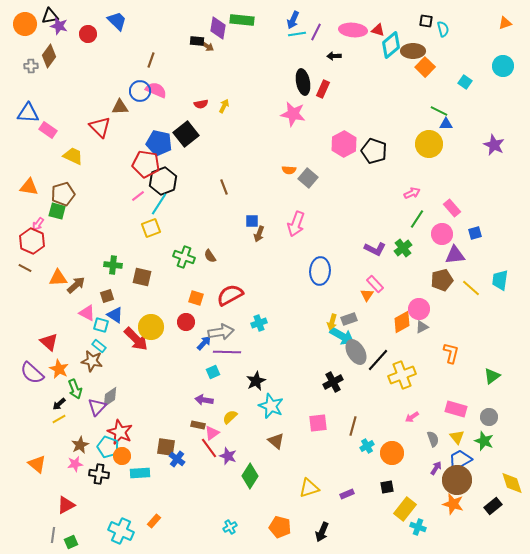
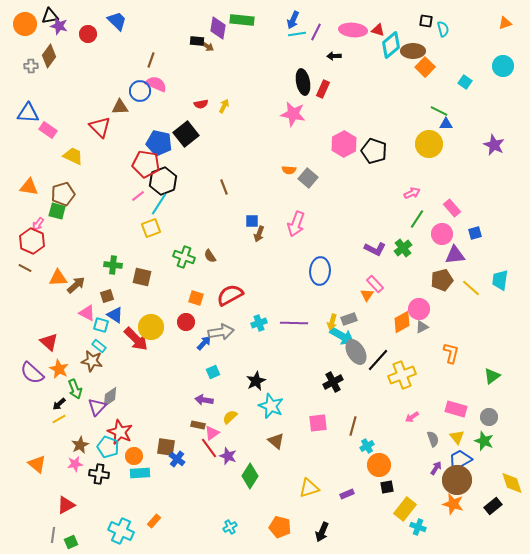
pink semicircle at (156, 90): moved 6 px up
purple line at (227, 352): moved 67 px right, 29 px up
orange circle at (392, 453): moved 13 px left, 12 px down
orange circle at (122, 456): moved 12 px right
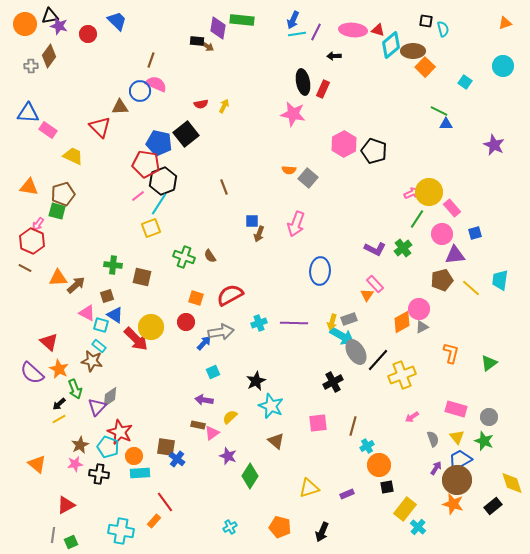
yellow circle at (429, 144): moved 48 px down
green triangle at (492, 376): moved 3 px left, 13 px up
red line at (209, 448): moved 44 px left, 54 px down
cyan cross at (418, 527): rotated 21 degrees clockwise
cyan cross at (121, 531): rotated 15 degrees counterclockwise
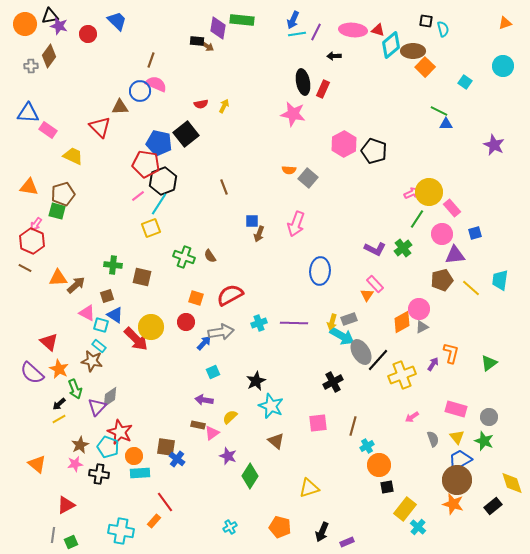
pink arrow at (38, 224): moved 2 px left
gray ellipse at (356, 352): moved 5 px right
purple arrow at (436, 468): moved 3 px left, 104 px up
purple rectangle at (347, 494): moved 48 px down
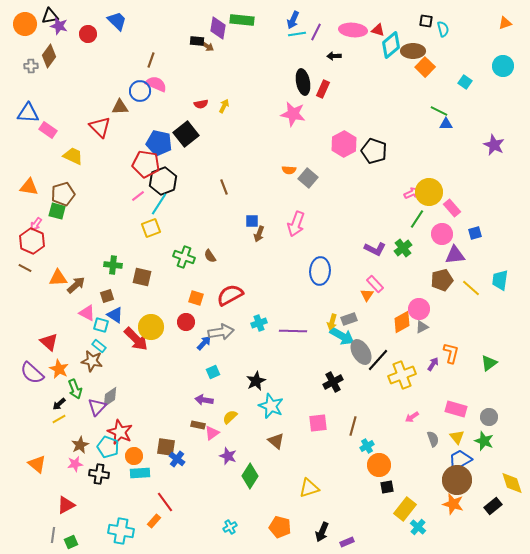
purple line at (294, 323): moved 1 px left, 8 px down
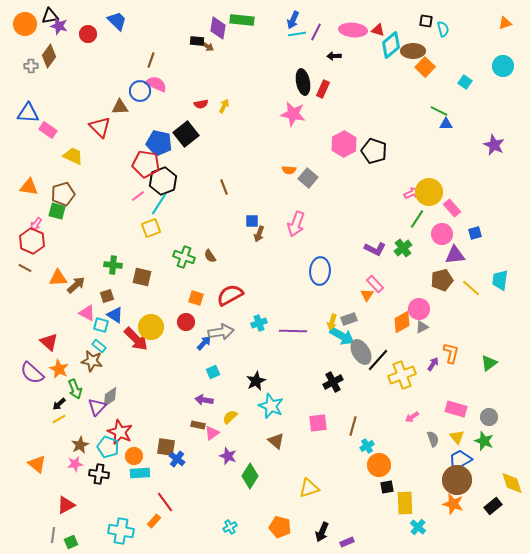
yellow rectangle at (405, 509): moved 6 px up; rotated 40 degrees counterclockwise
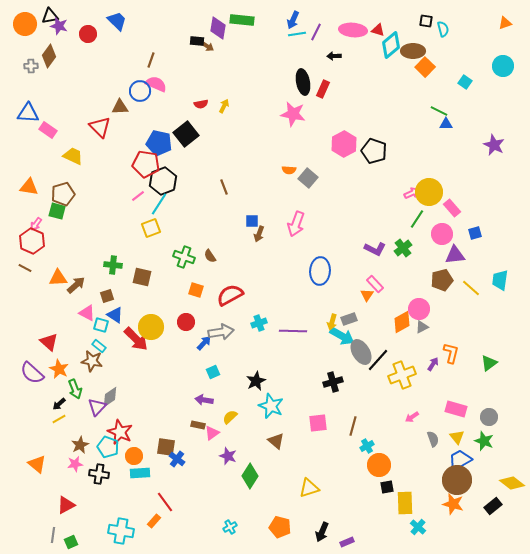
orange square at (196, 298): moved 8 px up
black cross at (333, 382): rotated 12 degrees clockwise
yellow diamond at (512, 483): rotated 35 degrees counterclockwise
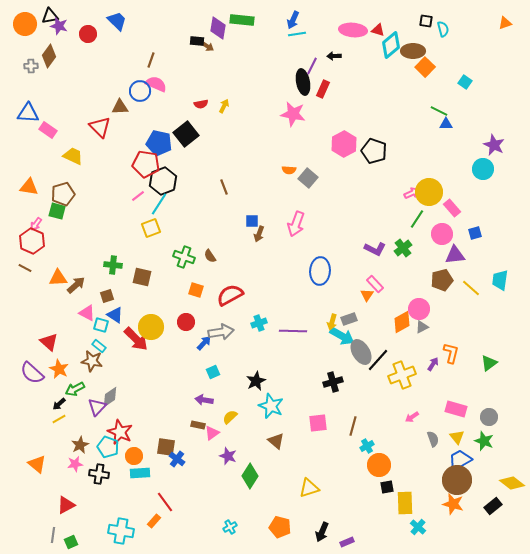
purple line at (316, 32): moved 4 px left, 34 px down
cyan circle at (503, 66): moved 20 px left, 103 px down
green arrow at (75, 389): rotated 84 degrees clockwise
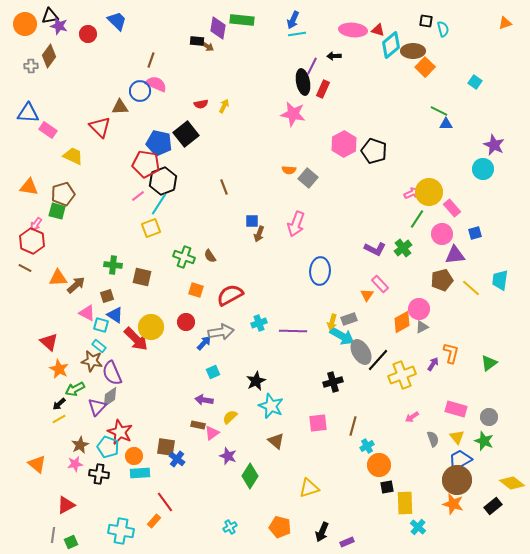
cyan square at (465, 82): moved 10 px right
pink rectangle at (375, 284): moved 5 px right
purple semicircle at (32, 373): moved 80 px right; rotated 25 degrees clockwise
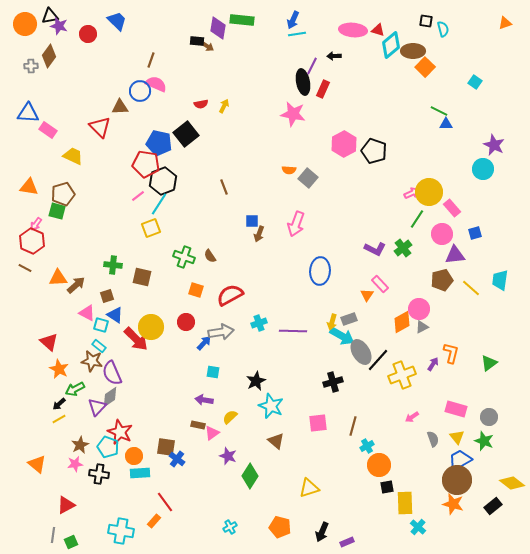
cyan square at (213, 372): rotated 32 degrees clockwise
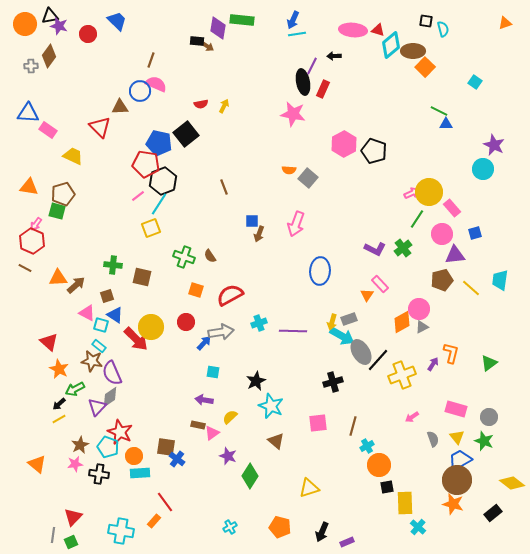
red triangle at (66, 505): moved 7 px right, 12 px down; rotated 18 degrees counterclockwise
black rectangle at (493, 506): moved 7 px down
